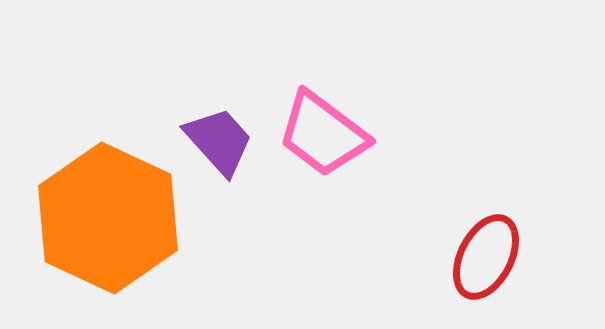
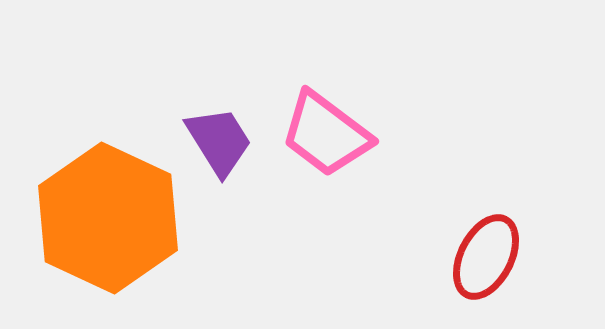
pink trapezoid: moved 3 px right
purple trapezoid: rotated 10 degrees clockwise
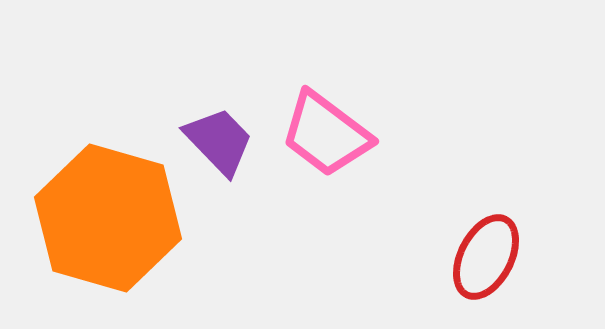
purple trapezoid: rotated 12 degrees counterclockwise
orange hexagon: rotated 9 degrees counterclockwise
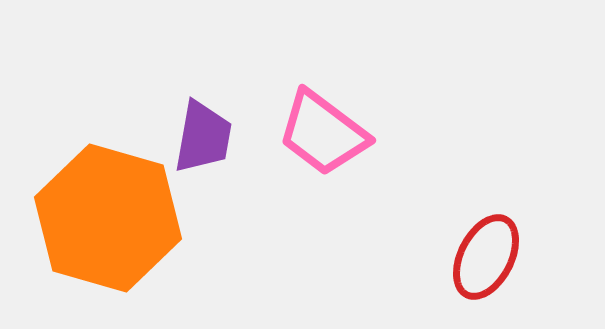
pink trapezoid: moved 3 px left, 1 px up
purple trapezoid: moved 16 px left, 4 px up; rotated 54 degrees clockwise
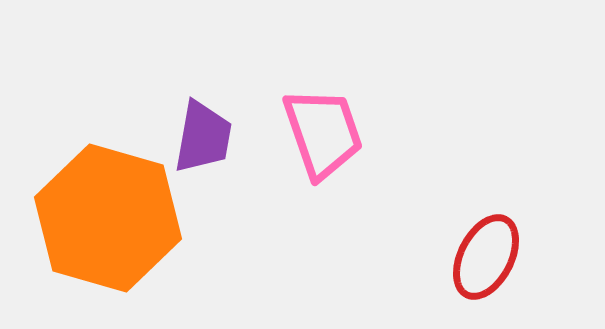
pink trapezoid: rotated 146 degrees counterclockwise
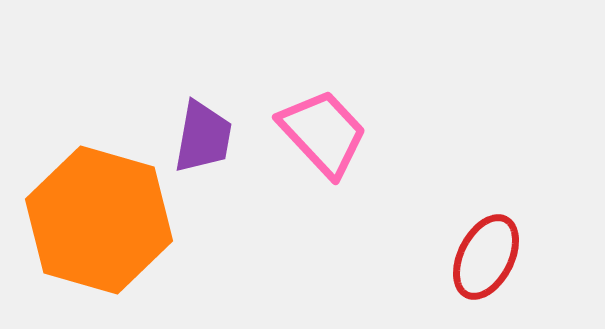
pink trapezoid: rotated 24 degrees counterclockwise
orange hexagon: moved 9 px left, 2 px down
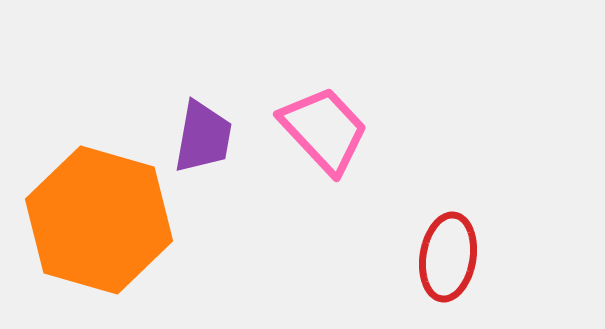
pink trapezoid: moved 1 px right, 3 px up
red ellipse: moved 38 px left; rotated 18 degrees counterclockwise
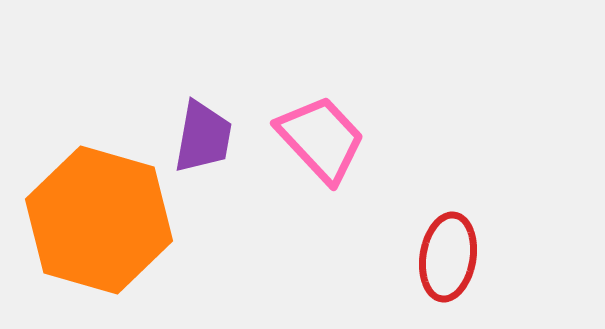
pink trapezoid: moved 3 px left, 9 px down
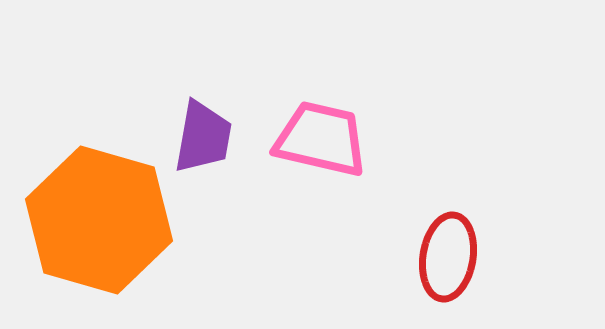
pink trapezoid: rotated 34 degrees counterclockwise
